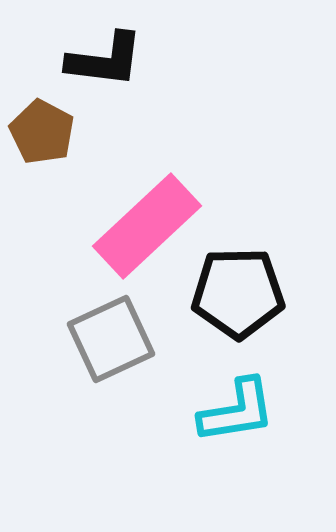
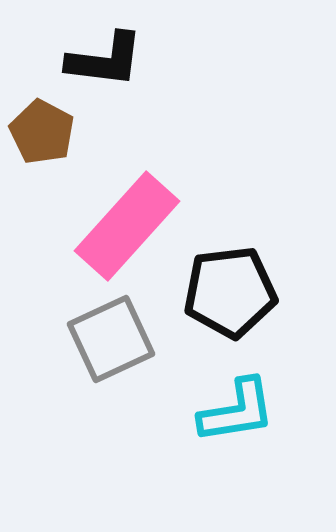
pink rectangle: moved 20 px left; rotated 5 degrees counterclockwise
black pentagon: moved 8 px left, 1 px up; rotated 6 degrees counterclockwise
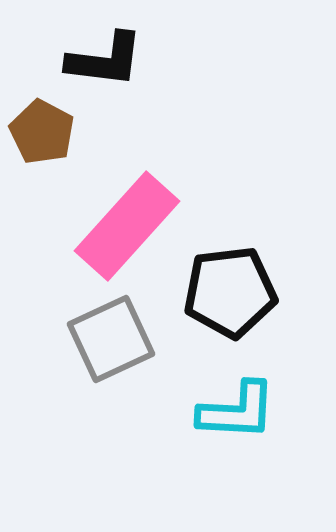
cyan L-shape: rotated 12 degrees clockwise
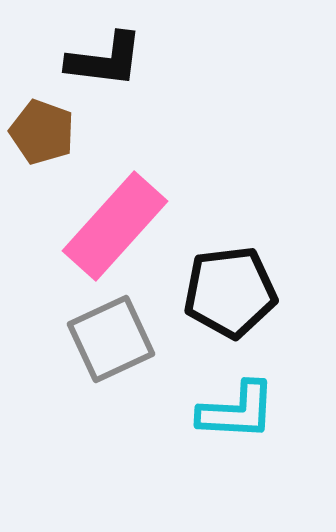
brown pentagon: rotated 8 degrees counterclockwise
pink rectangle: moved 12 px left
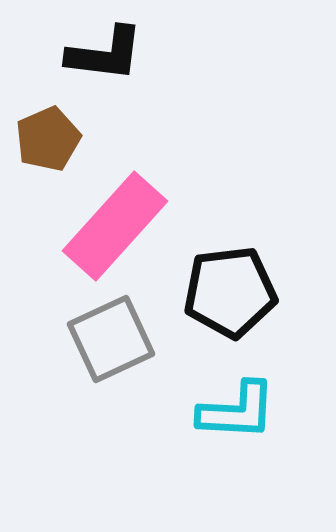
black L-shape: moved 6 px up
brown pentagon: moved 6 px right, 7 px down; rotated 28 degrees clockwise
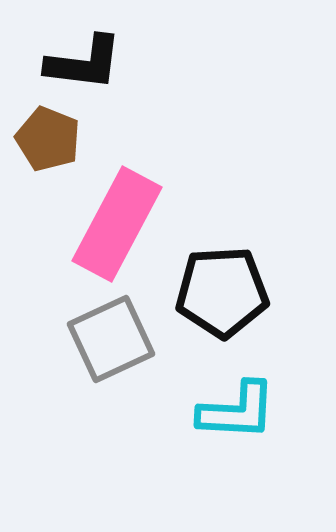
black L-shape: moved 21 px left, 9 px down
brown pentagon: rotated 26 degrees counterclockwise
pink rectangle: moved 2 px right, 2 px up; rotated 14 degrees counterclockwise
black pentagon: moved 8 px left; rotated 4 degrees clockwise
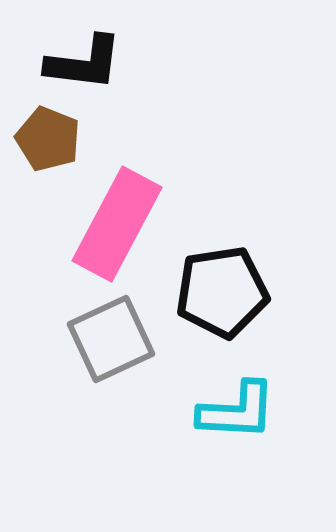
black pentagon: rotated 6 degrees counterclockwise
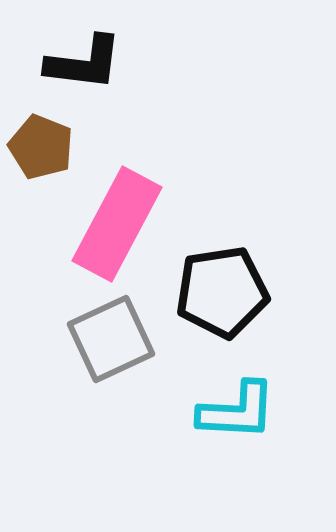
brown pentagon: moved 7 px left, 8 px down
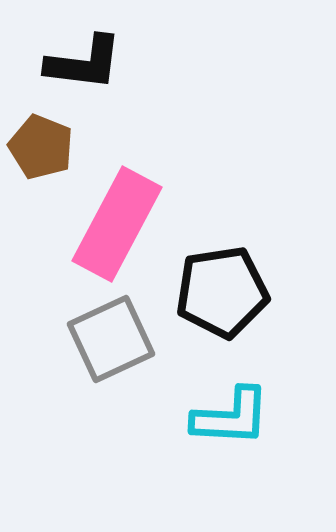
cyan L-shape: moved 6 px left, 6 px down
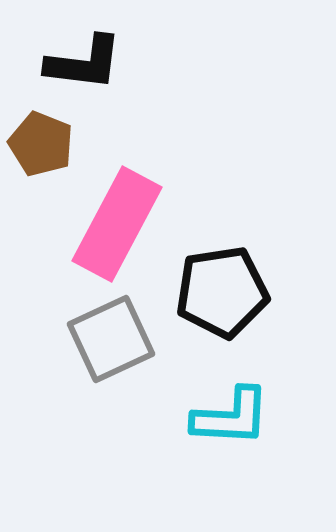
brown pentagon: moved 3 px up
